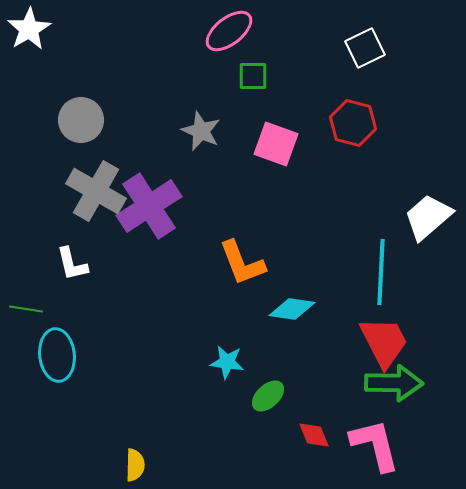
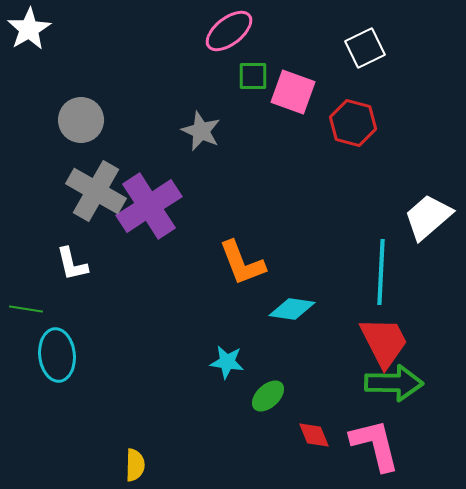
pink square: moved 17 px right, 52 px up
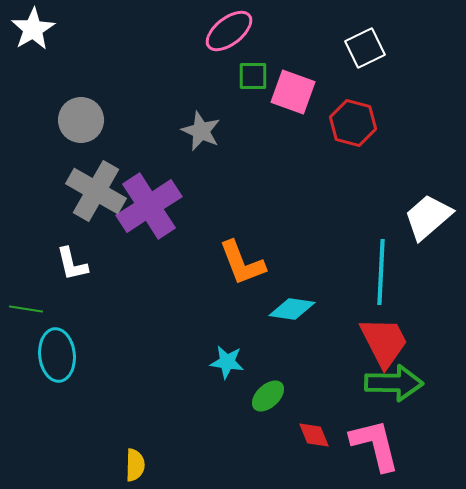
white star: moved 4 px right
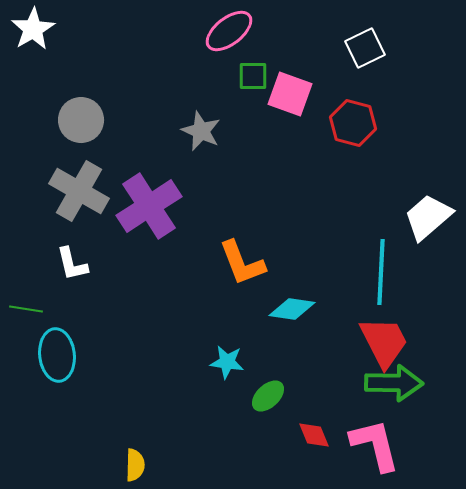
pink square: moved 3 px left, 2 px down
gray cross: moved 17 px left
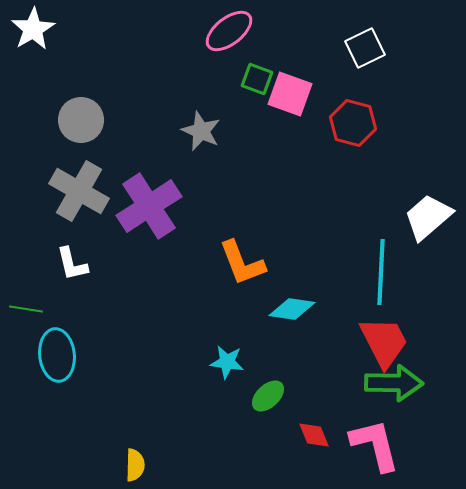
green square: moved 4 px right, 3 px down; rotated 20 degrees clockwise
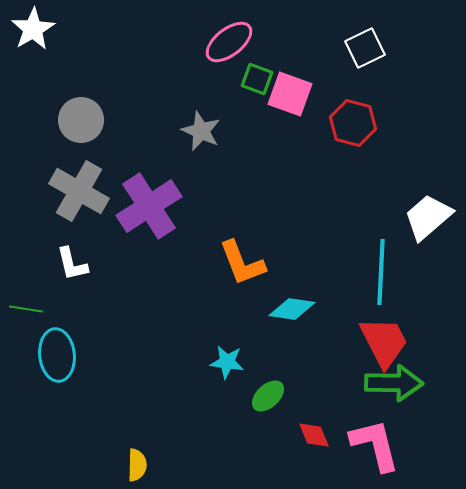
pink ellipse: moved 11 px down
yellow semicircle: moved 2 px right
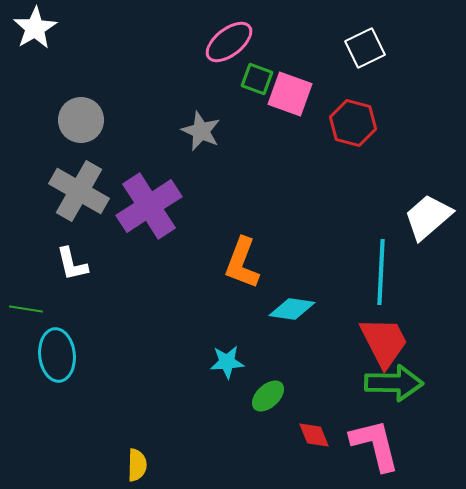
white star: moved 2 px right, 1 px up
orange L-shape: rotated 42 degrees clockwise
cyan star: rotated 12 degrees counterclockwise
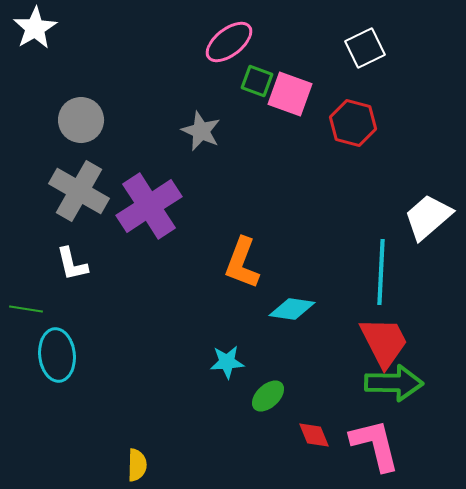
green square: moved 2 px down
